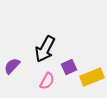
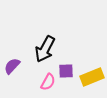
purple square: moved 3 px left, 4 px down; rotated 21 degrees clockwise
pink semicircle: moved 1 px right, 1 px down
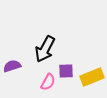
purple semicircle: rotated 30 degrees clockwise
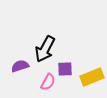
purple semicircle: moved 8 px right
purple square: moved 1 px left, 2 px up
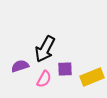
pink semicircle: moved 4 px left, 3 px up
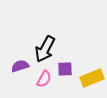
yellow rectangle: moved 1 px down
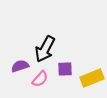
pink semicircle: moved 4 px left; rotated 12 degrees clockwise
